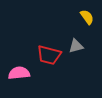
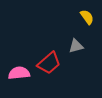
red trapezoid: moved 8 px down; rotated 55 degrees counterclockwise
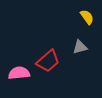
gray triangle: moved 4 px right, 1 px down
red trapezoid: moved 1 px left, 2 px up
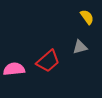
pink semicircle: moved 5 px left, 4 px up
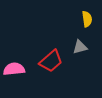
yellow semicircle: moved 2 px down; rotated 28 degrees clockwise
red trapezoid: moved 3 px right
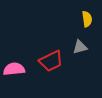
red trapezoid: rotated 15 degrees clockwise
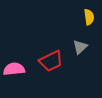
yellow semicircle: moved 2 px right, 2 px up
gray triangle: rotated 28 degrees counterclockwise
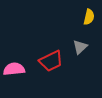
yellow semicircle: rotated 21 degrees clockwise
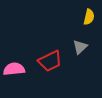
red trapezoid: moved 1 px left
